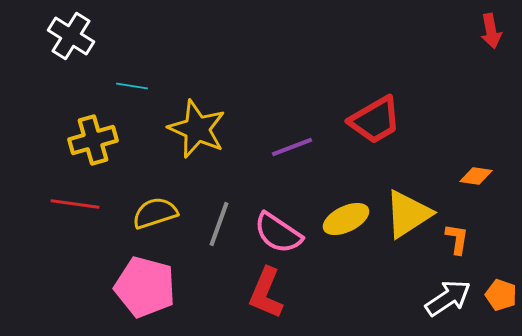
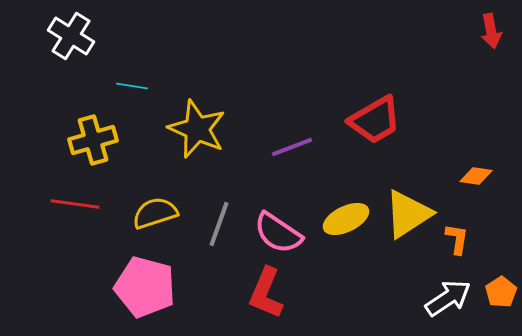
orange pentagon: moved 3 px up; rotated 20 degrees clockwise
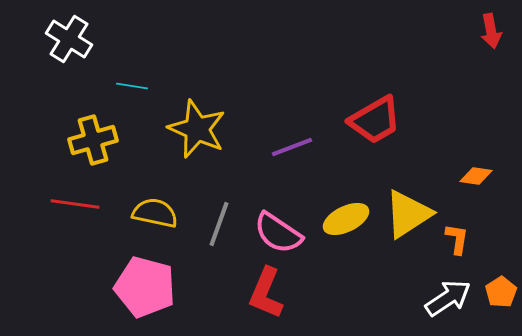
white cross: moved 2 px left, 3 px down
yellow semicircle: rotated 30 degrees clockwise
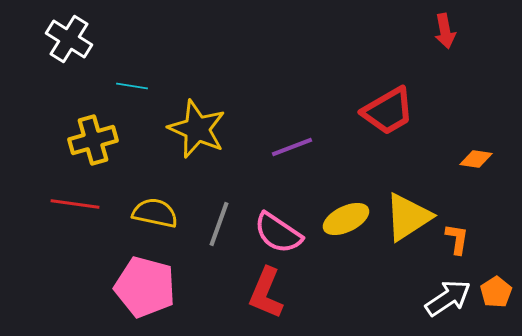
red arrow: moved 46 px left
red trapezoid: moved 13 px right, 9 px up
orange diamond: moved 17 px up
yellow triangle: moved 3 px down
orange pentagon: moved 5 px left
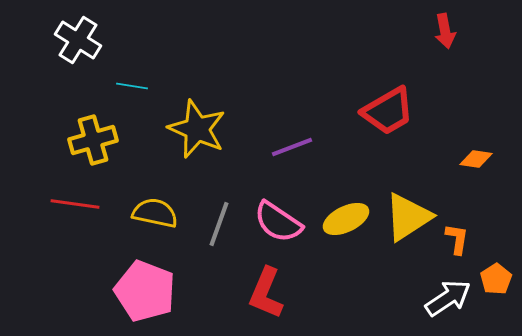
white cross: moved 9 px right, 1 px down
pink semicircle: moved 11 px up
pink pentagon: moved 4 px down; rotated 6 degrees clockwise
orange pentagon: moved 13 px up
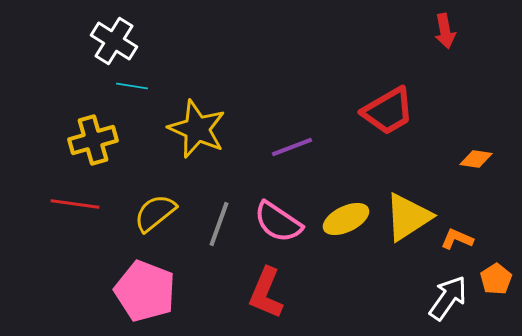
white cross: moved 36 px right, 1 px down
yellow semicircle: rotated 51 degrees counterclockwise
orange L-shape: rotated 76 degrees counterclockwise
white arrow: rotated 21 degrees counterclockwise
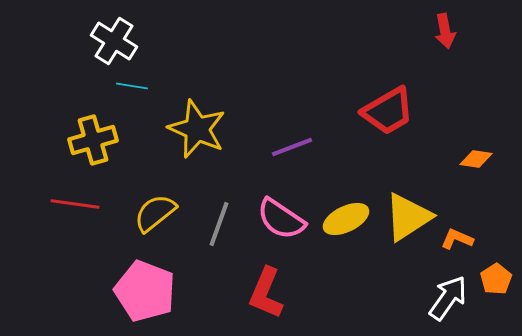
pink semicircle: moved 3 px right, 3 px up
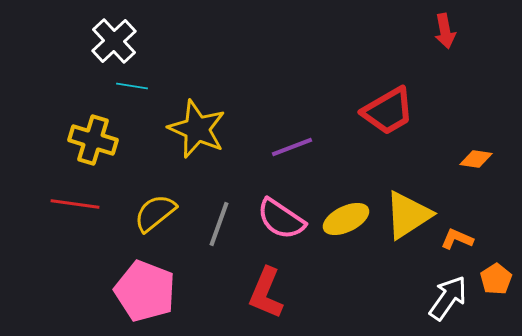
white cross: rotated 15 degrees clockwise
yellow cross: rotated 33 degrees clockwise
yellow triangle: moved 2 px up
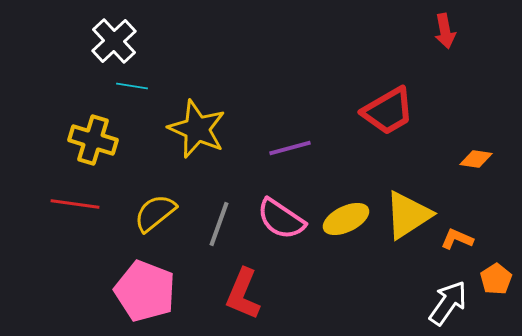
purple line: moved 2 px left, 1 px down; rotated 6 degrees clockwise
red L-shape: moved 23 px left, 1 px down
white arrow: moved 5 px down
